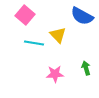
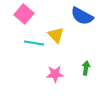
pink square: moved 1 px left, 1 px up
yellow triangle: moved 2 px left
green arrow: rotated 24 degrees clockwise
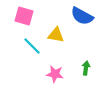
pink square: moved 2 px down; rotated 24 degrees counterclockwise
yellow triangle: rotated 36 degrees counterclockwise
cyan line: moved 2 px left, 3 px down; rotated 36 degrees clockwise
pink star: rotated 12 degrees clockwise
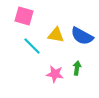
blue semicircle: moved 20 px down
green arrow: moved 9 px left
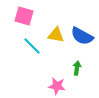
pink star: moved 2 px right, 12 px down
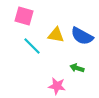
green arrow: rotated 80 degrees counterclockwise
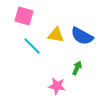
green arrow: rotated 96 degrees clockwise
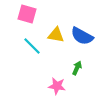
pink square: moved 3 px right, 2 px up
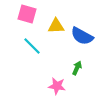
yellow triangle: moved 9 px up; rotated 12 degrees counterclockwise
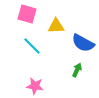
blue semicircle: moved 1 px right, 7 px down
green arrow: moved 2 px down
pink star: moved 22 px left
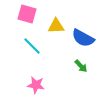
blue semicircle: moved 5 px up
green arrow: moved 4 px right, 4 px up; rotated 112 degrees clockwise
pink star: moved 1 px right, 1 px up
